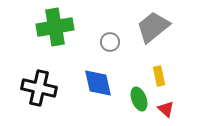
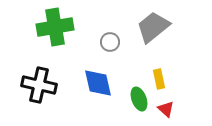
yellow rectangle: moved 3 px down
black cross: moved 3 px up
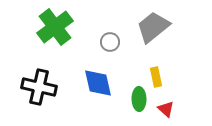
green cross: rotated 27 degrees counterclockwise
yellow rectangle: moved 3 px left, 2 px up
black cross: moved 2 px down
green ellipse: rotated 20 degrees clockwise
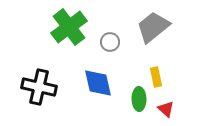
green cross: moved 14 px right
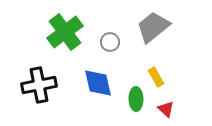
green cross: moved 4 px left, 5 px down
yellow rectangle: rotated 18 degrees counterclockwise
black cross: moved 2 px up; rotated 24 degrees counterclockwise
green ellipse: moved 3 px left
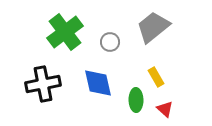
black cross: moved 4 px right, 1 px up
green ellipse: moved 1 px down
red triangle: moved 1 px left
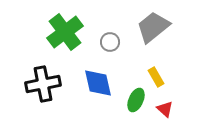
green ellipse: rotated 25 degrees clockwise
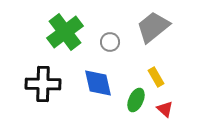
black cross: rotated 12 degrees clockwise
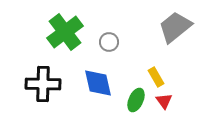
gray trapezoid: moved 22 px right
gray circle: moved 1 px left
red triangle: moved 1 px left, 8 px up; rotated 12 degrees clockwise
